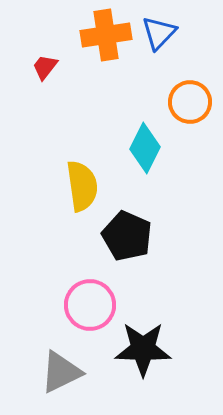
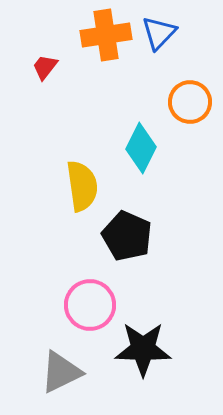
cyan diamond: moved 4 px left
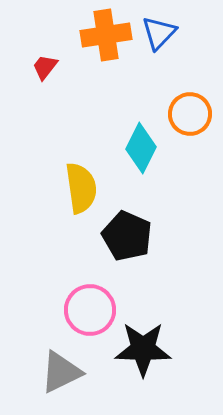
orange circle: moved 12 px down
yellow semicircle: moved 1 px left, 2 px down
pink circle: moved 5 px down
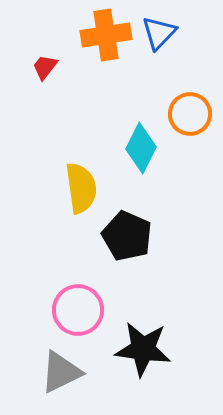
pink circle: moved 12 px left
black star: rotated 6 degrees clockwise
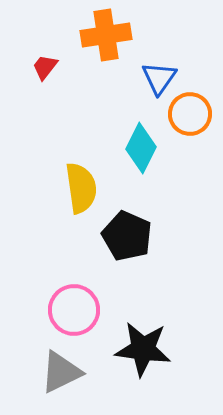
blue triangle: moved 45 px down; rotated 9 degrees counterclockwise
pink circle: moved 4 px left
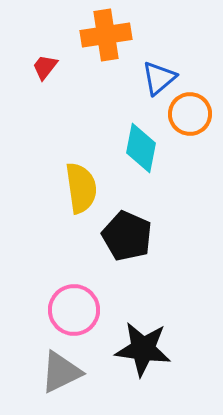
blue triangle: rotated 15 degrees clockwise
cyan diamond: rotated 15 degrees counterclockwise
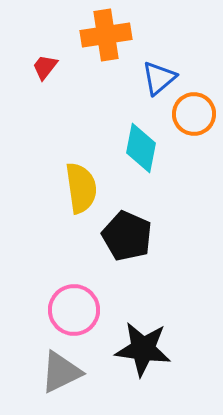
orange circle: moved 4 px right
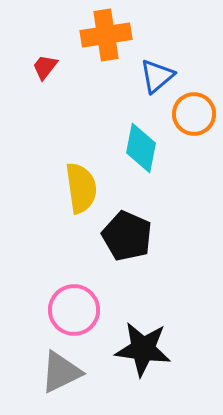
blue triangle: moved 2 px left, 2 px up
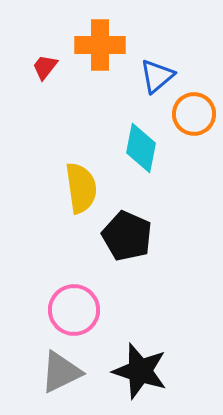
orange cross: moved 6 px left, 10 px down; rotated 9 degrees clockwise
black star: moved 3 px left, 22 px down; rotated 10 degrees clockwise
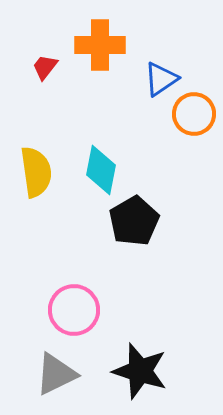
blue triangle: moved 4 px right, 3 px down; rotated 6 degrees clockwise
cyan diamond: moved 40 px left, 22 px down
yellow semicircle: moved 45 px left, 16 px up
black pentagon: moved 7 px right, 15 px up; rotated 18 degrees clockwise
gray triangle: moved 5 px left, 2 px down
